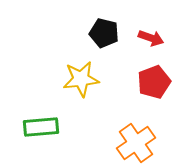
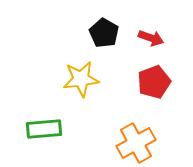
black pentagon: rotated 16 degrees clockwise
green rectangle: moved 3 px right, 2 px down
orange cross: rotated 6 degrees clockwise
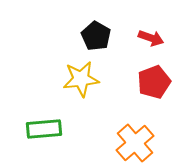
black pentagon: moved 8 px left, 3 px down
orange cross: moved 1 px left; rotated 12 degrees counterclockwise
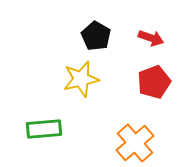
yellow star: rotated 6 degrees counterclockwise
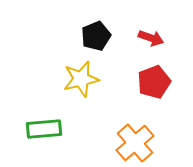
black pentagon: rotated 20 degrees clockwise
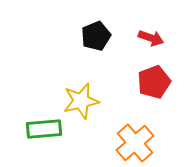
yellow star: moved 22 px down
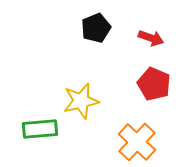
black pentagon: moved 8 px up
red pentagon: moved 2 px down; rotated 28 degrees counterclockwise
green rectangle: moved 4 px left
orange cross: moved 2 px right, 1 px up; rotated 6 degrees counterclockwise
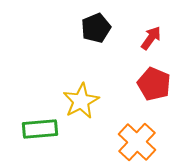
red arrow: rotated 75 degrees counterclockwise
yellow star: rotated 15 degrees counterclockwise
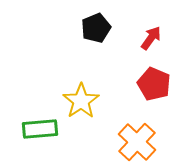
yellow star: rotated 6 degrees counterclockwise
